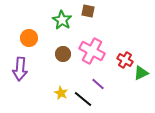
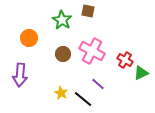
purple arrow: moved 6 px down
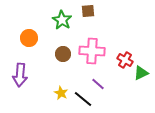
brown square: rotated 16 degrees counterclockwise
pink cross: rotated 25 degrees counterclockwise
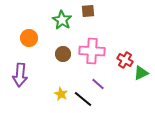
yellow star: moved 1 px down
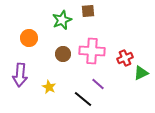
green star: rotated 18 degrees clockwise
red cross: moved 2 px up; rotated 35 degrees clockwise
yellow star: moved 12 px left, 7 px up
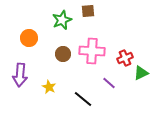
purple line: moved 11 px right, 1 px up
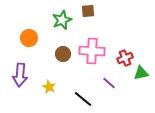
green triangle: rotated 14 degrees clockwise
